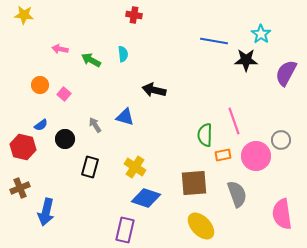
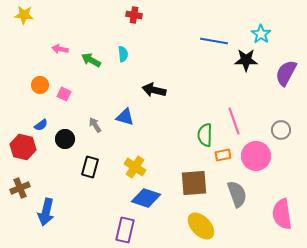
pink square: rotated 16 degrees counterclockwise
gray circle: moved 10 px up
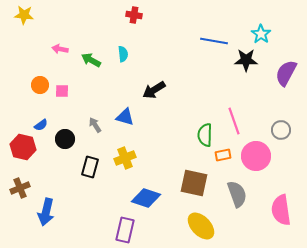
black arrow: rotated 45 degrees counterclockwise
pink square: moved 2 px left, 3 px up; rotated 24 degrees counterclockwise
yellow cross: moved 10 px left, 9 px up; rotated 35 degrees clockwise
brown square: rotated 16 degrees clockwise
pink semicircle: moved 1 px left, 4 px up
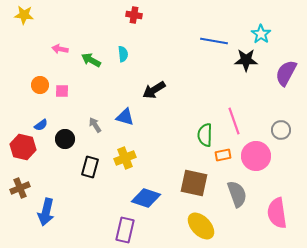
pink semicircle: moved 4 px left, 3 px down
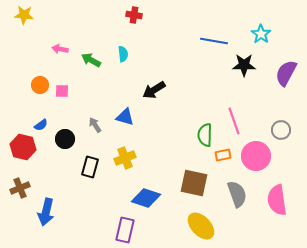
black star: moved 2 px left, 5 px down
pink semicircle: moved 13 px up
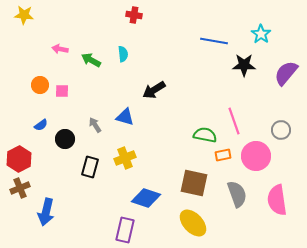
purple semicircle: rotated 12 degrees clockwise
green semicircle: rotated 100 degrees clockwise
red hexagon: moved 4 px left, 12 px down; rotated 20 degrees clockwise
yellow ellipse: moved 8 px left, 3 px up
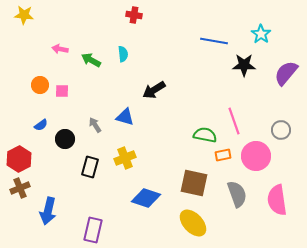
blue arrow: moved 2 px right, 1 px up
purple rectangle: moved 32 px left
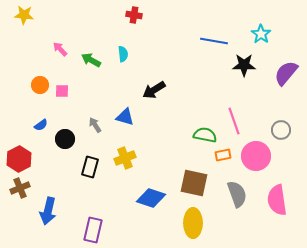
pink arrow: rotated 35 degrees clockwise
blue diamond: moved 5 px right
yellow ellipse: rotated 44 degrees clockwise
